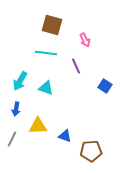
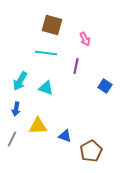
pink arrow: moved 1 px up
purple line: rotated 35 degrees clockwise
brown pentagon: rotated 25 degrees counterclockwise
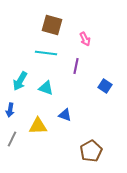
blue arrow: moved 6 px left, 1 px down
blue triangle: moved 21 px up
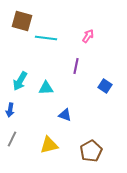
brown square: moved 30 px left, 4 px up
pink arrow: moved 3 px right, 3 px up; rotated 120 degrees counterclockwise
cyan line: moved 15 px up
cyan triangle: rotated 21 degrees counterclockwise
yellow triangle: moved 11 px right, 19 px down; rotated 12 degrees counterclockwise
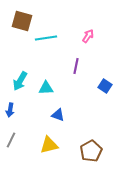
cyan line: rotated 15 degrees counterclockwise
blue triangle: moved 7 px left
gray line: moved 1 px left, 1 px down
